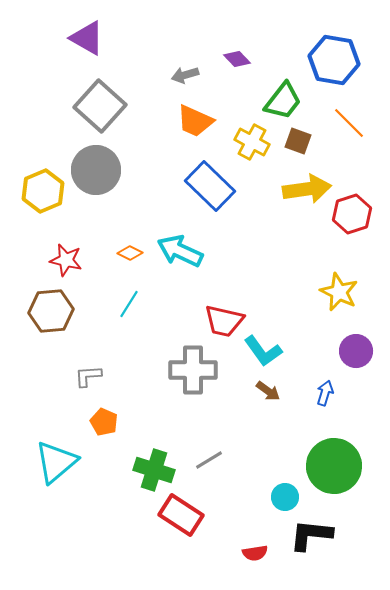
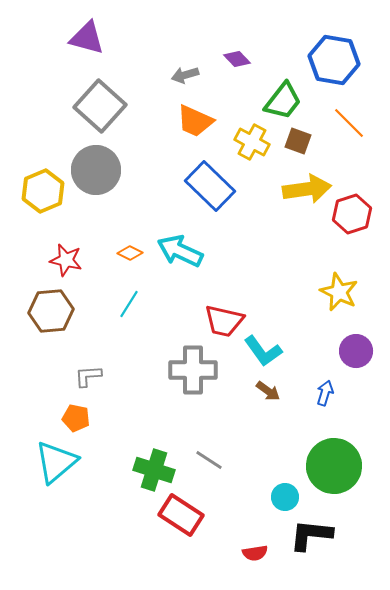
purple triangle: rotated 15 degrees counterclockwise
orange pentagon: moved 28 px left, 4 px up; rotated 12 degrees counterclockwise
gray line: rotated 64 degrees clockwise
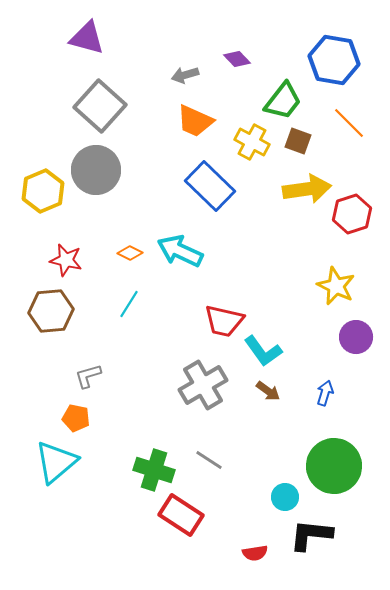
yellow star: moved 3 px left, 6 px up
purple circle: moved 14 px up
gray cross: moved 10 px right, 15 px down; rotated 30 degrees counterclockwise
gray L-shape: rotated 12 degrees counterclockwise
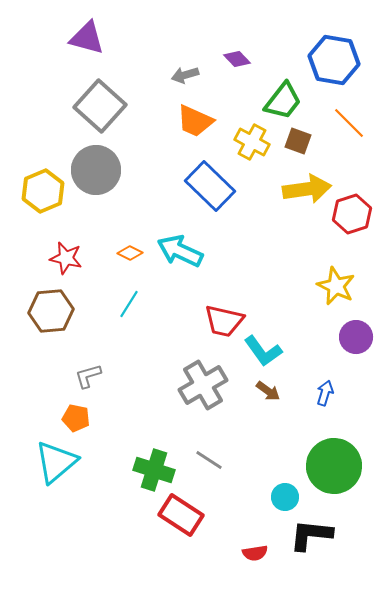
red star: moved 2 px up
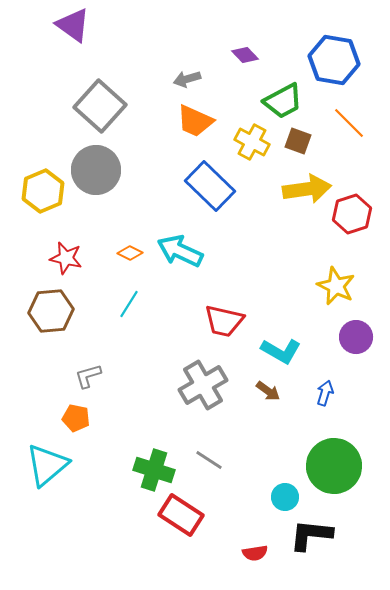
purple triangle: moved 14 px left, 13 px up; rotated 21 degrees clockwise
purple diamond: moved 8 px right, 4 px up
gray arrow: moved 2 px right, 4 px down
green trapezoid: rotated 24 degrees clockwise
cyan L-shape: moved 18 px right; rotated 24 degrees counterclockwise
cyan triangle: moved 9 px left, 3 px down
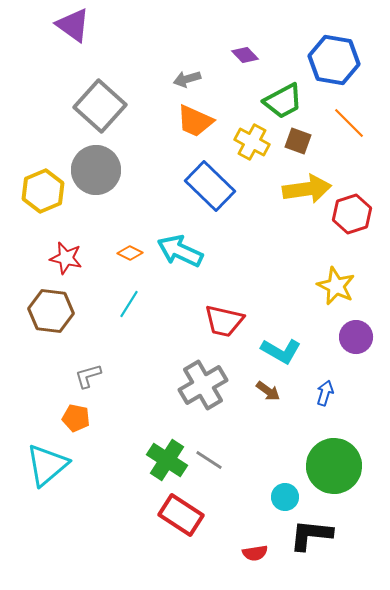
brown hexagon: rotated 12 degrees clockwise
green cross: moved 13 px right, 10 px up; rotated 15 degrees clockwise
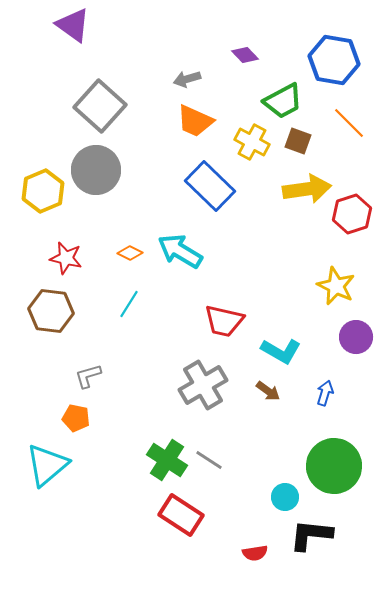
cyan arrow: rotated 6 degrees clockwise
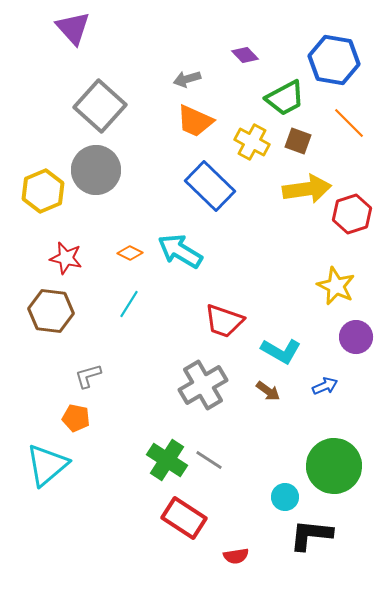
purple triangle: moved 3 px down; rotated 12 degrees clockwise
green trapezoid: moved 2 px right, 3 px up
red trapezoid: rotated 6 degrees clockwise
blue arrow: moved 7 px up; rotated 50 degrees clockwise
red rectangle: moved 3 px right, 3 px down
red semicircle: moved 19 px left, 3 px down
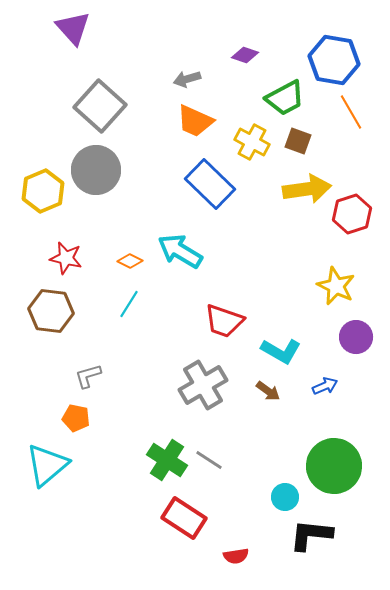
purple diamond: rotated 28 degrees counterclockwise
orange line: moved 2 px right, 11 px up; rotated 15 degrees clockwise
blue rectangle: moved 2 px up
orange diamond: moved 8 px down
